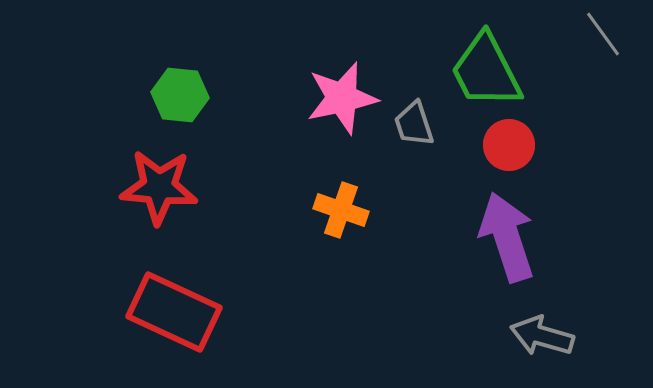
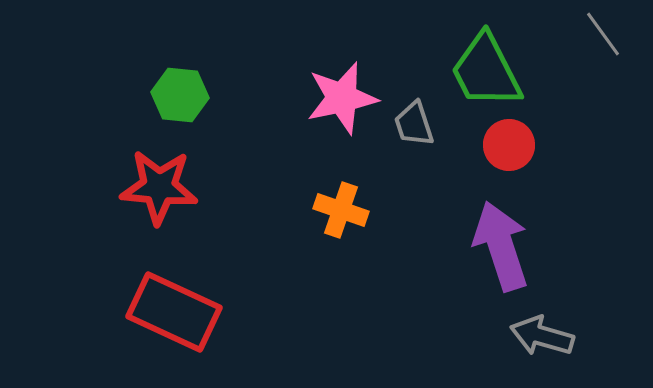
purple arrow: moved 6 px left, 9 px down
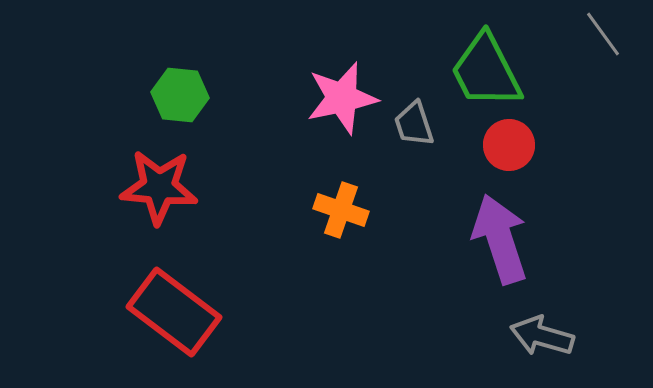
purple arrow: moved 1 px left, 7 px up
red rectangle: rotated 12 degrees clockwise
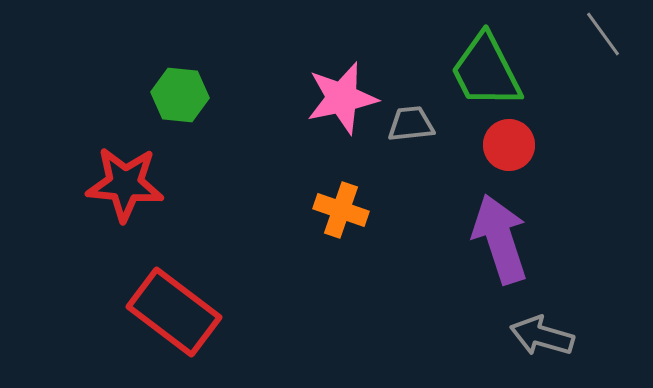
gray trapezoid: moved 3 px left; rotated 102 degrees clockwise
red star: moved 34 px left, 3 px up
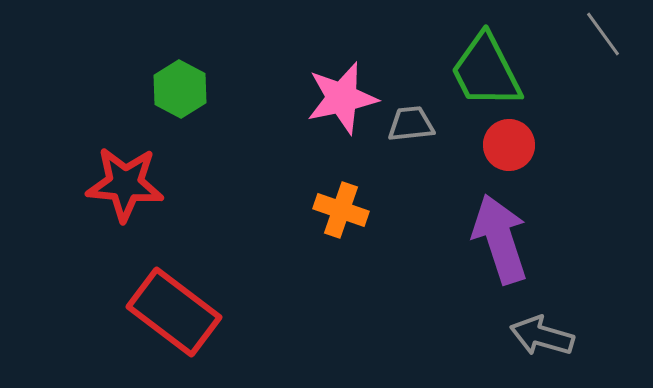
green hexagon: moved 6 px up; rotated 22 degrees clockwise
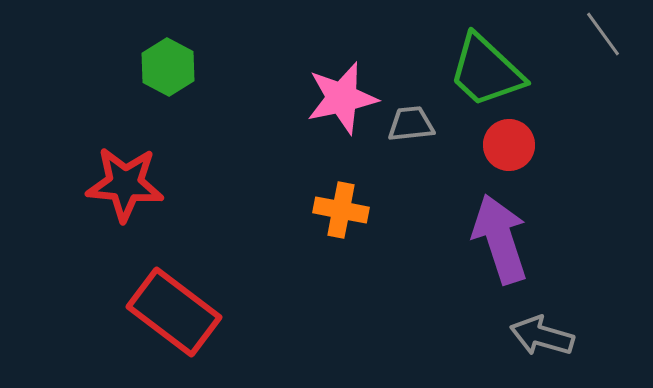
green trapezoid: rotated 20 degrees counterclockwise
green hexagon: moved 12 px left, 22 px up
orange cross: rotated 8 degrees counterclockwise
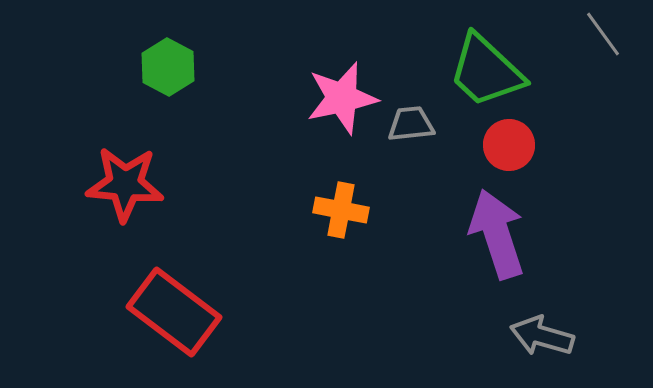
purple arrow: moved 3 px left, 5 px up
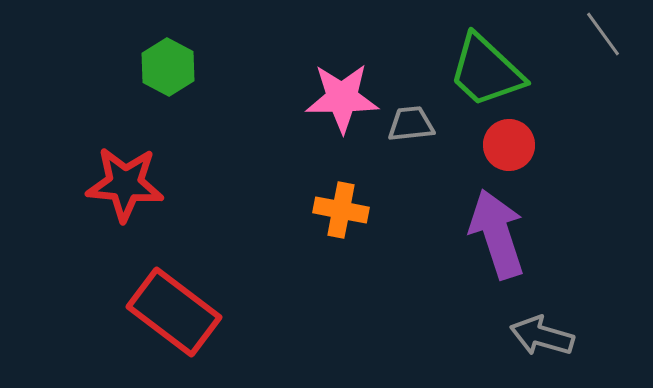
pink star: rotated 12 degrees clockwise
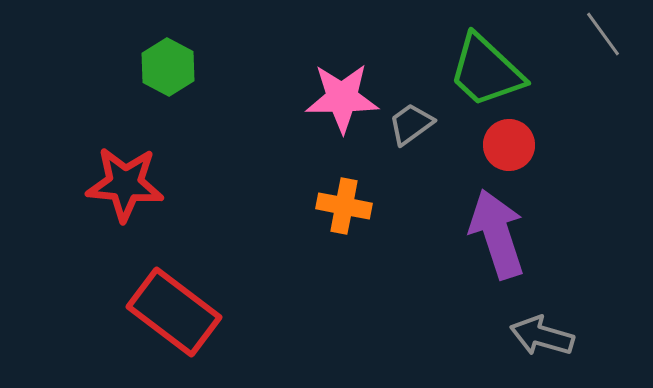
gray trapezoid: rotated 30 degrees counterclockwise
orange cross: moved 3 px right, 4 px up
